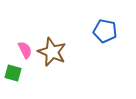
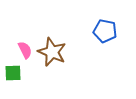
green square: rotated 18 degrees counterclockwise
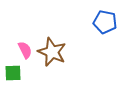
blue pentagon: moved 9 px up
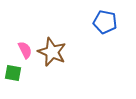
green square: rotated 12 degrees clockwise
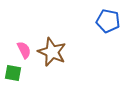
blue pentagon: moved 3 px right, 1 px up
pink semicircle: moved 1 px left
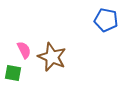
blue pentagon: moved 2 px left, 1 px up
brown star: moved 5 px down
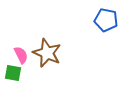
pink semicircle: moved 3 px left, 5 px down
brown star: moved 5 px left, 4 px up
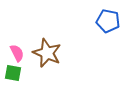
blue pentagon: moved 2 px right, 1 px down
pink semicircle: moved 4 px left, 2 px up
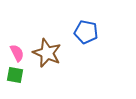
blue pentagon: moved 22 px left, 11 px down
green square: moved 2 px right, 2 px down
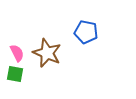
green square: moved 1 px up
